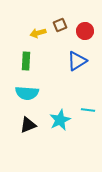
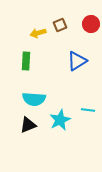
red circle: moved 6 px right, 7 px up
cyan semicircle: moved 7 px right, 6 px down
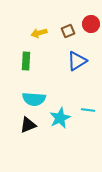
brown square: moved 8 px right, 6 px down
yellow arrow: moved 1 px right
cyan star: moved 2 px up
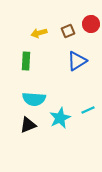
cyan line: rotated 32 degrees counterclockwise
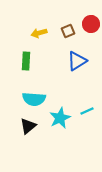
cyan line: moved 1 px left, 1 px down
black triangle: moved 1 px down; rotated 18 degrees counterclockwise
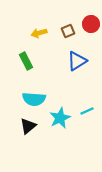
green rectangle: rotated 30 degrees counterclockwise
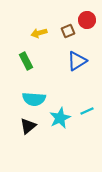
red circle: moved 4 px left, 4 px up
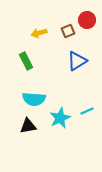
black triangle: rotated 30 degrees clockwise
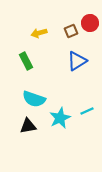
red circle: moved 3 px right, 3 px down
brown square: moved 3 px right
cyan semicircle: rotated 15 degrees clockwise
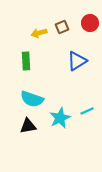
brown square: moved 9 px left, 4 px up
green rectangle: rotated 24 degrees clockwise
cyan semicircle: moved 2 px left
